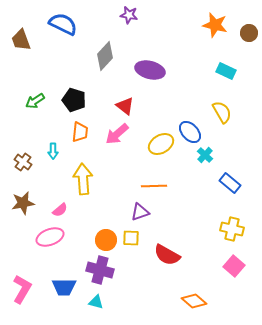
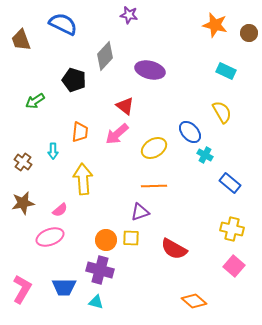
black pentagon: moved 20 px up
yellow ellipse: moved 7 px left, 4 px down
cyan cross: rotated 14 degrees counterclockwise
red semicircle: moved 7 px right, 6 px up
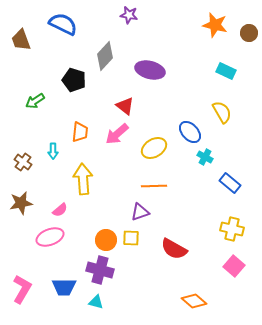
cyan cross: moved 2 px down
brown star: moved 2 px left
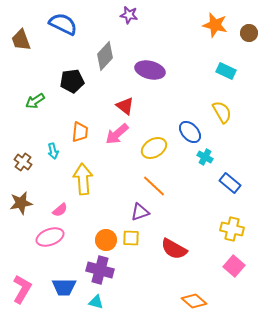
black pentagon: moved 2 px left, 1 px down; rotated 25 degrees counterclockwise
cyan arrow: rotated 14 degrees counterclockwise
orange line: rotated 45 degrees clockwise
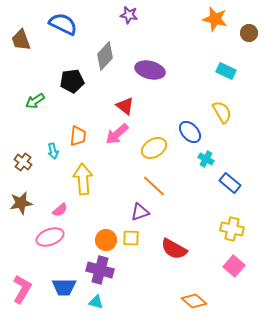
orange star: moved 6 px up
orange trapezoid: moved 2 px left, 4 px down
cyan cross: moved 1 px right, 2 px down
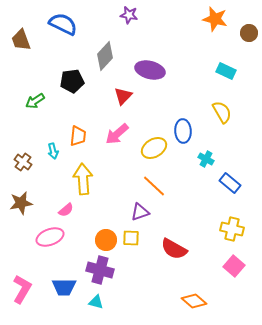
red triangle: moved 2 px left, 10 px up; rotated 36 degrees clockwise
blue ellipse: moved 7 px left, 1 px up; rotated 40 degrees clockwise
pink semicircle: moved 6 px right
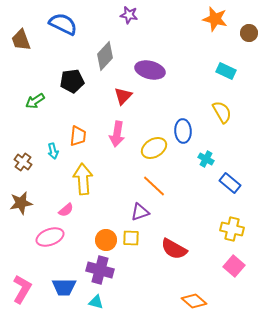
pink arrow: rotated 40 degrees counterclockwise
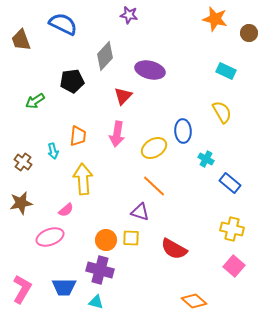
purple triangle: rotated 36 degrees clockwise
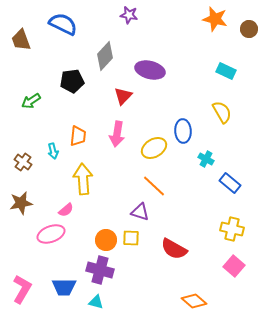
brown circle: moved 4 px up
green arrow: moved 4 px left
pink ellipse: moved 1 px right, 3 px up
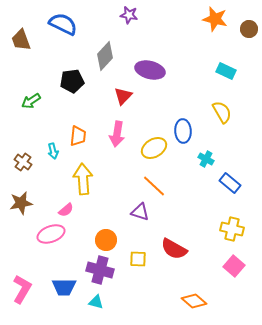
yellow square: moved 7 px right, 21 px down
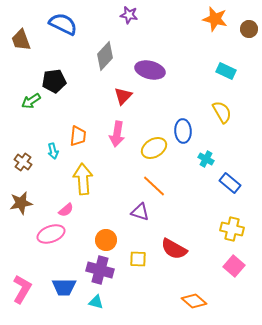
black pentagon: moved 18 px left
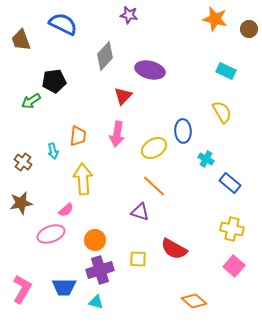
orange circle: moved 11 px left
purple cross: rotated 32 degrees counterclockwise
